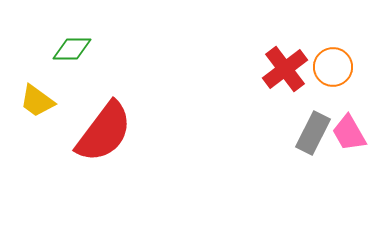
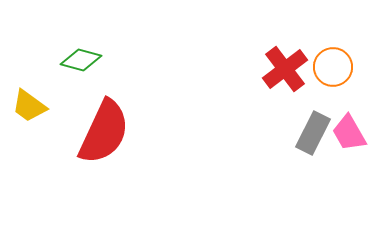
green diamond: moved 9 px right, 11 px down; rotated 15 degrees clockwise
yellow trapezoid: moved 8 px left, 5 px down
red semicircle: rotated 12 degrees counterclockwise
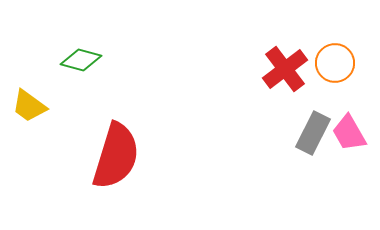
orange circle: moved 2 px right, 4 px up
red semicircle: moved 12 px right, 24 px down; rotated 8 degrees counterclockwise
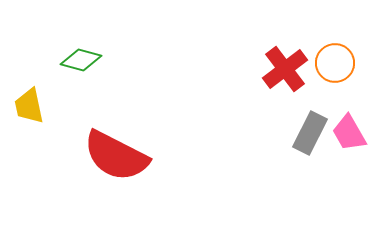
yellow trapezoid: rotated 42 degrees clockwise
gray rectangle: moved 3 px left
red semicircle: rotated 100 degrees clockwise
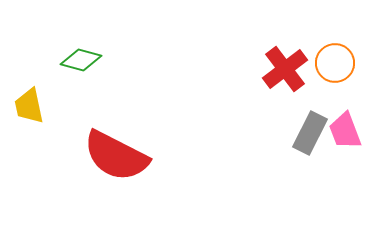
pink trapezoid: moved 4 px left, 2 px up; rotated 9 degrees clockwise
